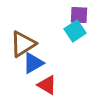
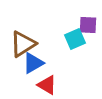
purple square: moved 9 px right, 10 px down
cyan square: moved 8 px down; rotated 10 degrees clockwise
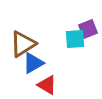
purple square: moved 4 px down; rotated 24 degrees counterclockwise
cyan square: rotated 20 degrees clockwise
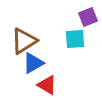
purple square: moved 12 px up
brown triangle: moved 1 px right, 3 px up
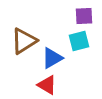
purple square: moved 4 px left, 1 px up; rotated 18 degrees clockwise
cyan square: moved 4 px right, 2 px down; rotated 10 degrees counterclockwise
blue triangle: moved 19 px right, 5 px up
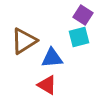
purple square: moved 1 px left, 1 px up; rotated 36 degrees clockwise
cyan square: moved 4 px up
blue triangle: rotated 25 degrees clockwise
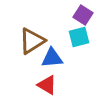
brown triangle: moved 8 px right
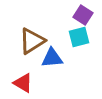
red triangle: moved 24 px left, 2 px up
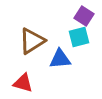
purple square: moved 1 px right, 1 px down
blue triangle: moved 8 px right, 1 px down
red triangle: rotated 15 degrees counterclockwise
